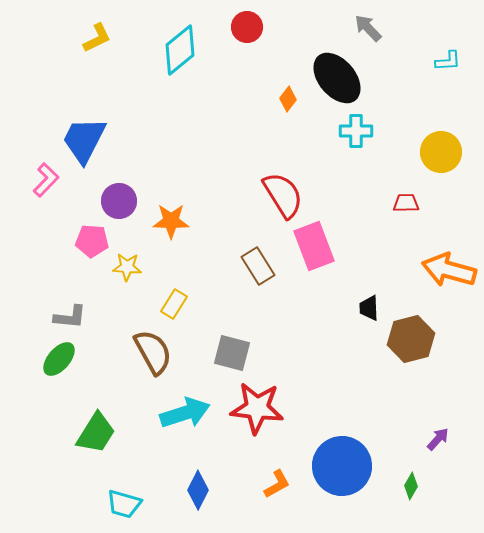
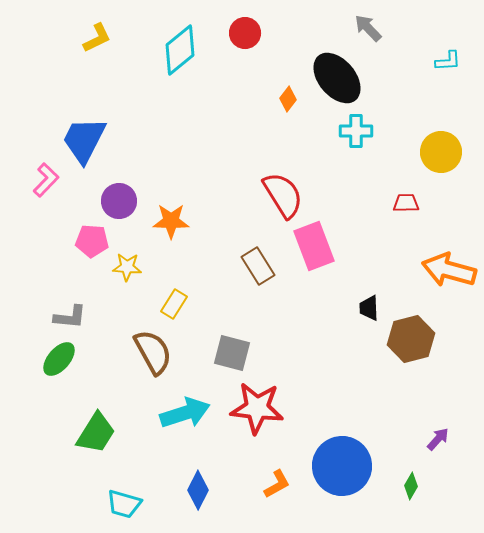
red circle: moved 2 px left, 6 px down
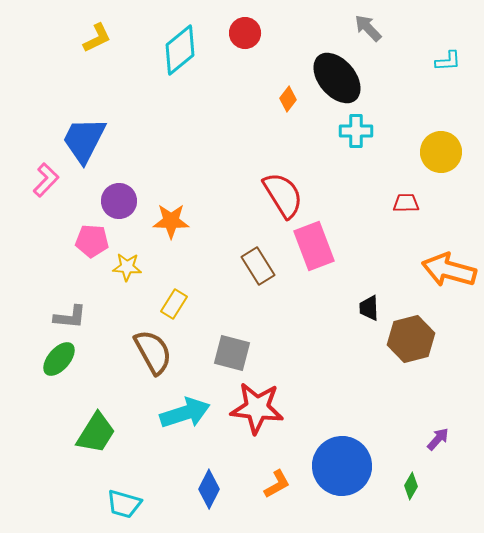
blue diamond: moved 11 px right, 1 px up
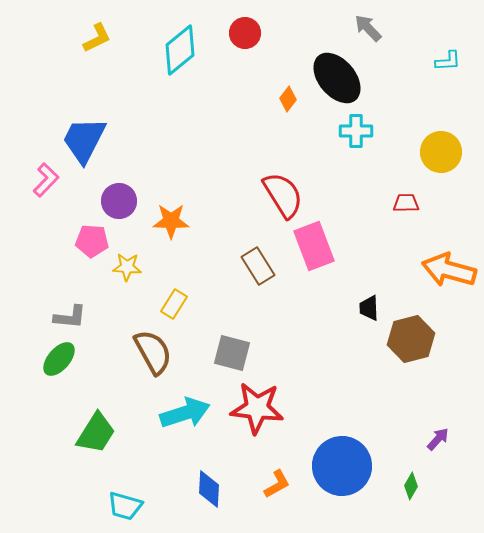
blue diamond: rotated 24 degrees counterclockwise
cyan trapezoid: moved 1 px right, 2 px down
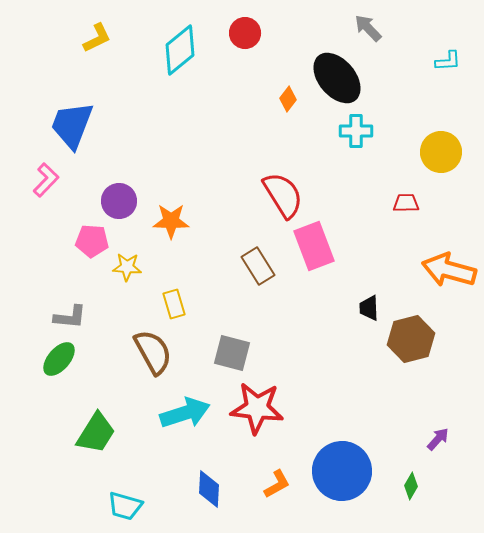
blue trapezoid: moved 12 px left, 15 px up; rotated 6 degrees counterclockwise
yellow rectangle: rotated 48 degrees counterclockwise
blue circle: moved 5 px down
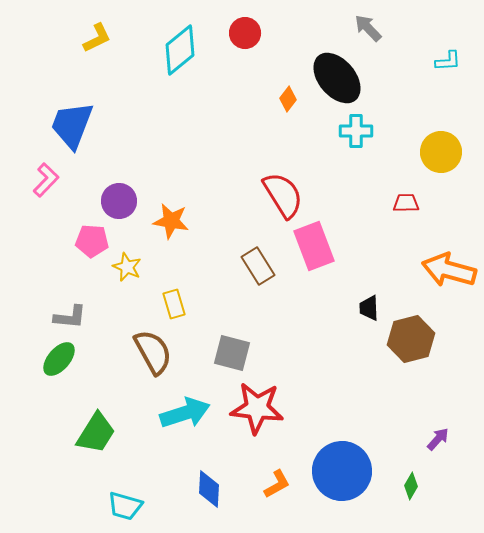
orange star: rotated 9 degrees clockwise
yellow star: rotated 20 degrees clockwise
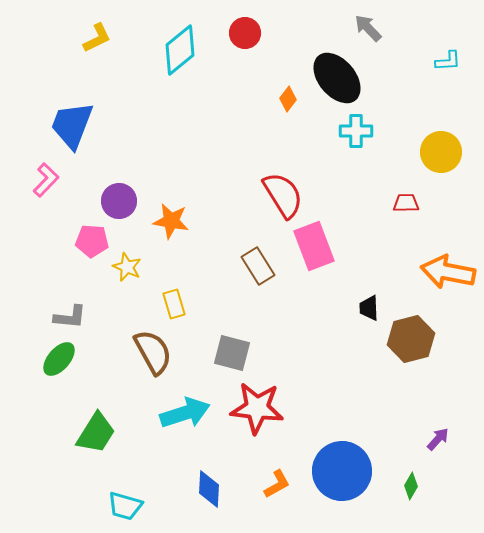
orange arrow: moved 1 px left, 2 px down; rotated 4 degrees counterclockwise
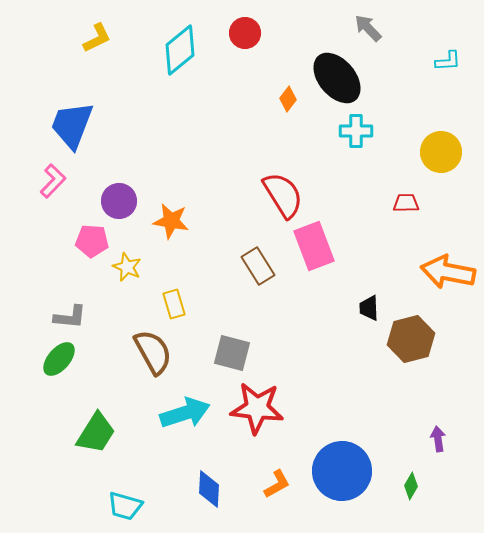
pink L-shape: moved 7 px right, 1 px down
purple arrow: rotated 50 degrees counterclockwise
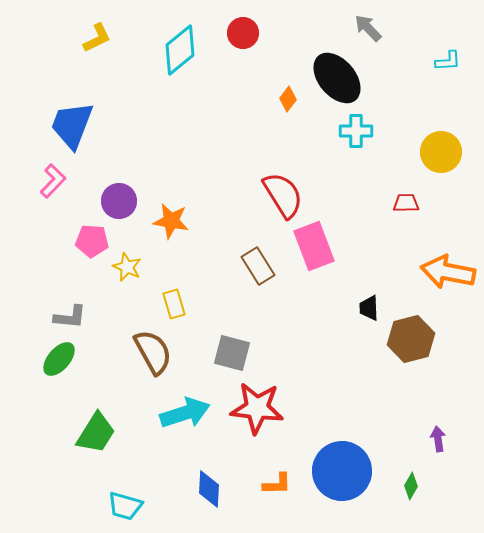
red circle: moved 2 px left
orange L-shape: rotated 28 degrees clockwise
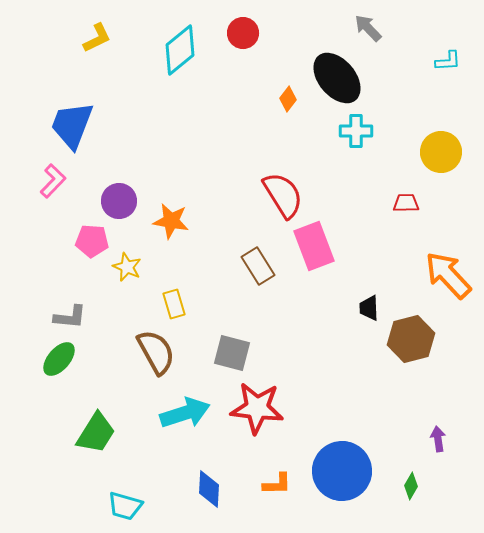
orange arrow: moved 3 px down; rotated 36 degrees clockwise
brown semicircle: moved 3 px right
